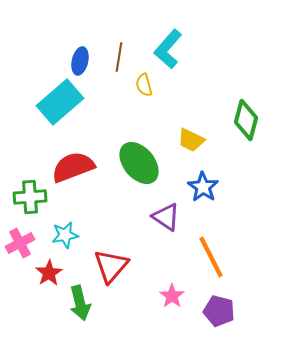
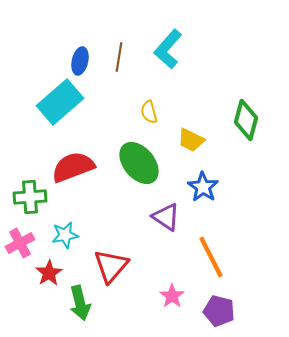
yellow semicircle: moved 5 px right, 27 px down
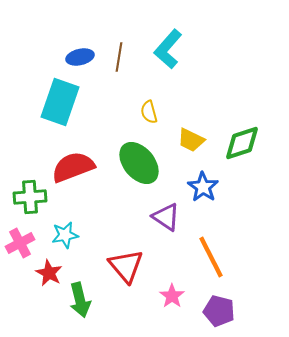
blue ellipse: moved 4 px up; rotated 64 degrees clockwise
cyan rectangle: rotated 30 degrees counterclockwise
green diamond: moved 4 px left, 23 px down; rotated 57 degrees clockwise
red triangle: moved 15 px right; rotated 21 degrees counterclockwise
red star: rotated 12 degrees counterclockwise
green arrow: moved 3 px up
